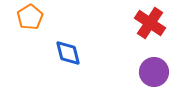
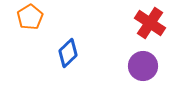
blue diamond: rotated 60 degrees clockwise
purple circle: moved 11 px left, 6 px up
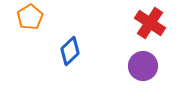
blue diamond: moved 2 px right, 2 px up
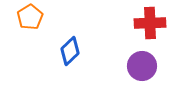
red cross: rotated 36 degrees counterclockwise
purple circle: moved 1 px left
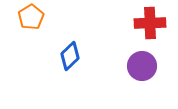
orange pentagon: moved 1 px right
blue diamond: moved 5 px down
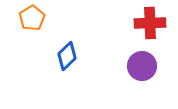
orange pentagon: moved 1 px right, 1 px down
blue diamond: moved 3 px left
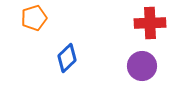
orange pentagon: moved 2 px right; rotated 15 degrees clockwise
blue diamond: moved 2 px down
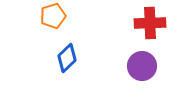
orange pentagon: moved 19 px right, 2 px up
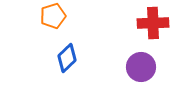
red cross: moved 3 px right
purple circle: moved 1 px left, 1 px down
